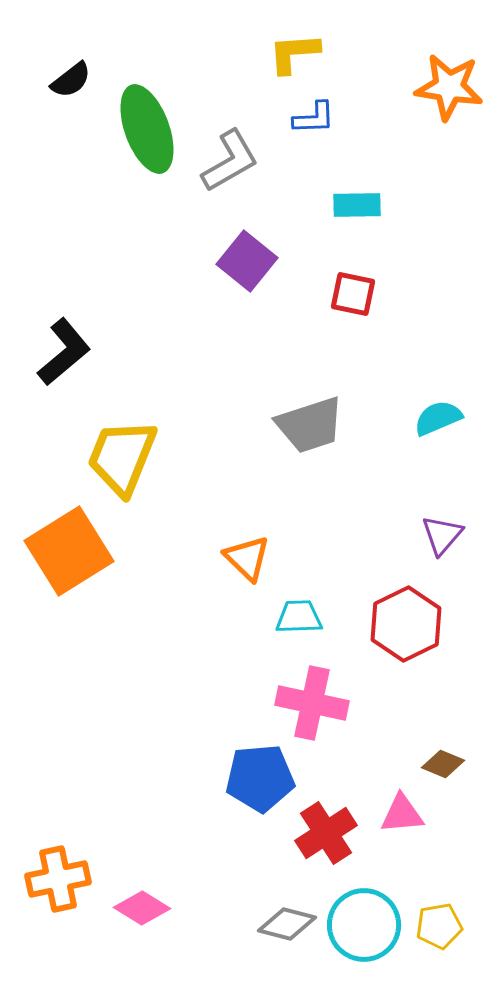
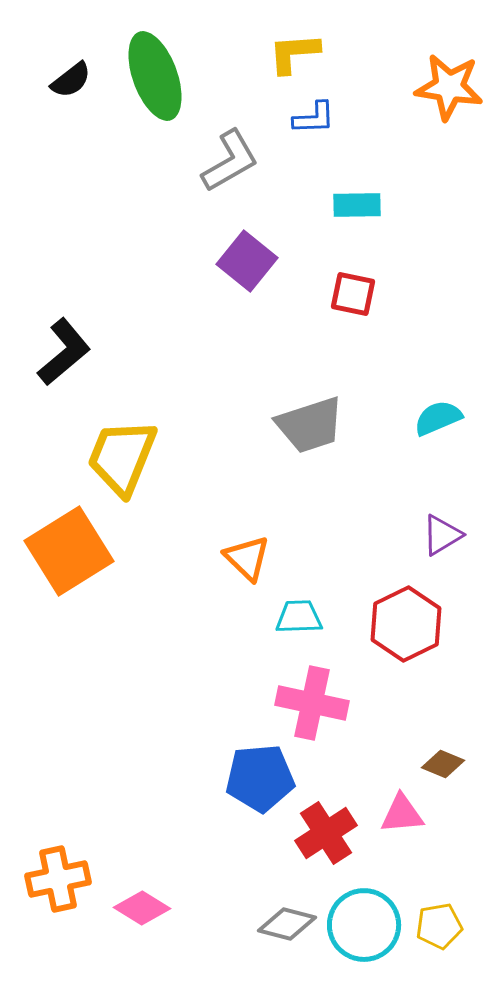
green ellipse: moved 8 px right, 53 px up
purple triangle: rotated 18 degrees clockwise
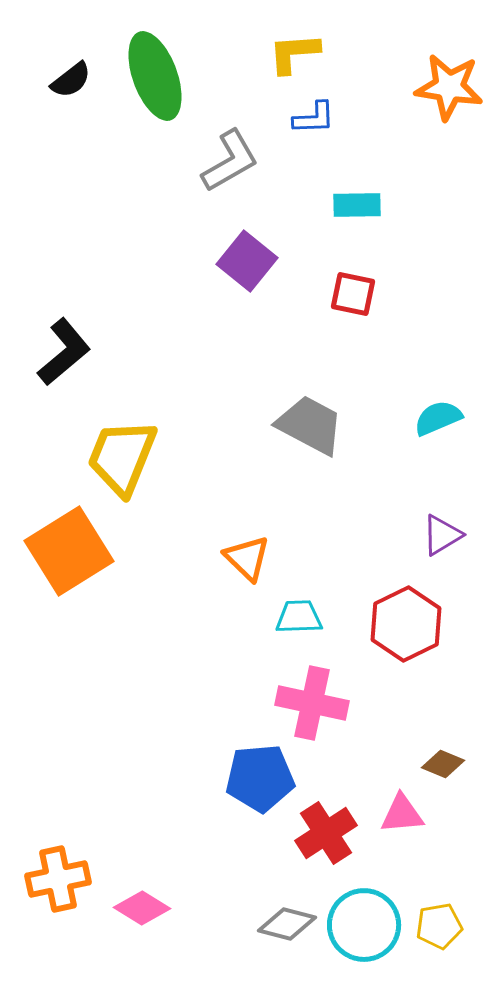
gray trapezoid: rotated 134 degrees counterclockwise
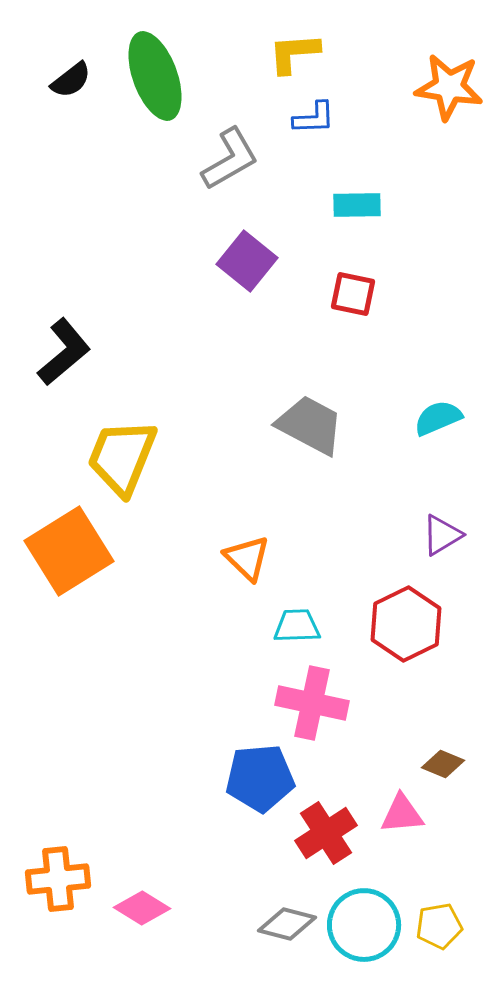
gray L-shape: moved 2 px up
cyan trapezoid: moved 2 px left, 9 px down
orange cross: rotated 6 degrees clockwise
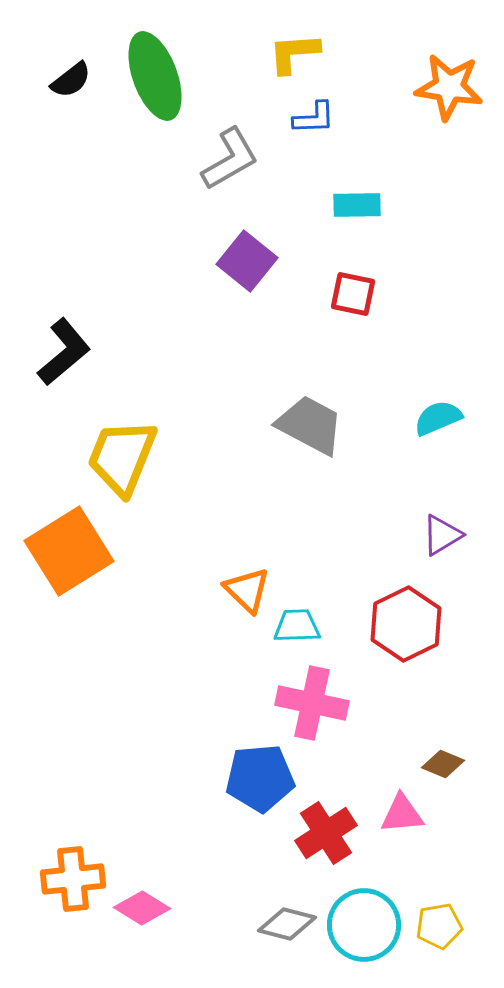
orange triangle: moved 32 px down
orange cross: moved 15 px right
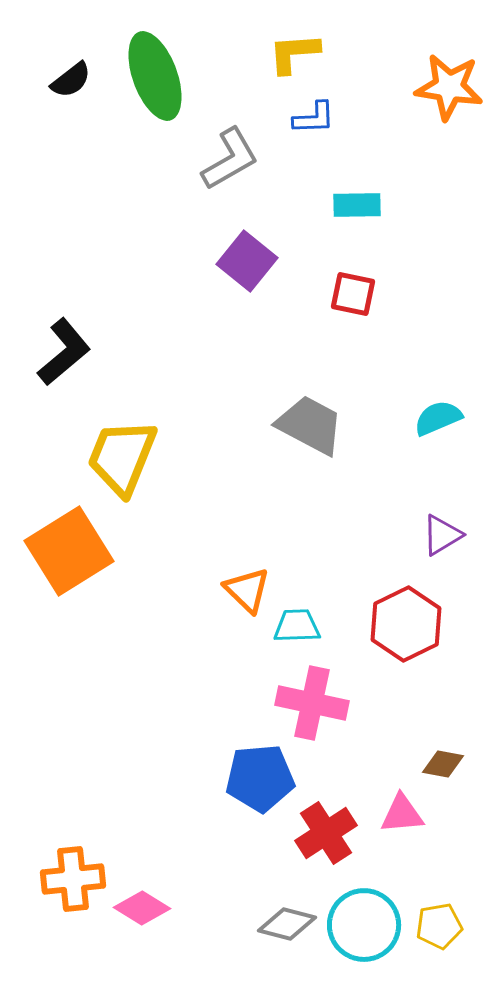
brown diamond: rotated 12 degrees counterclockwise
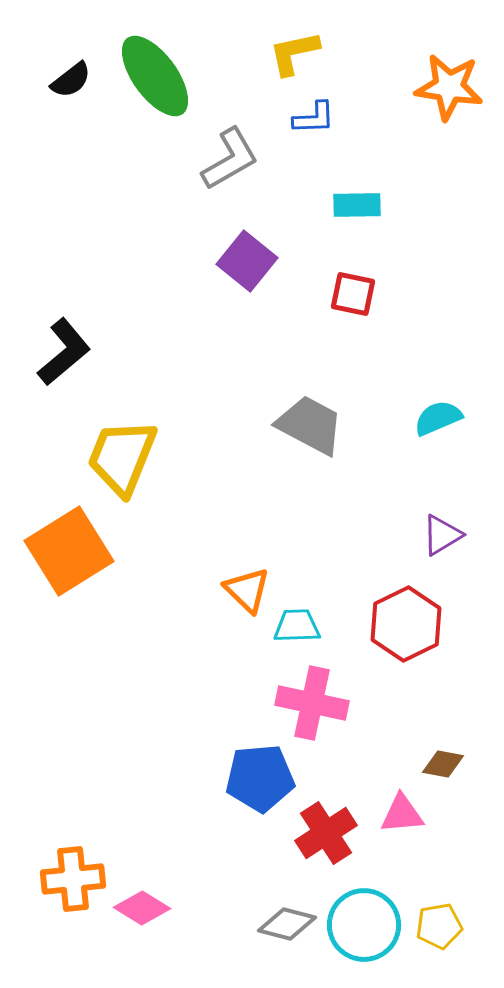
yellow L-shape: rotated 8 degrees counterclockwise
green ellipse: rotated 16 degrees counterclockwise
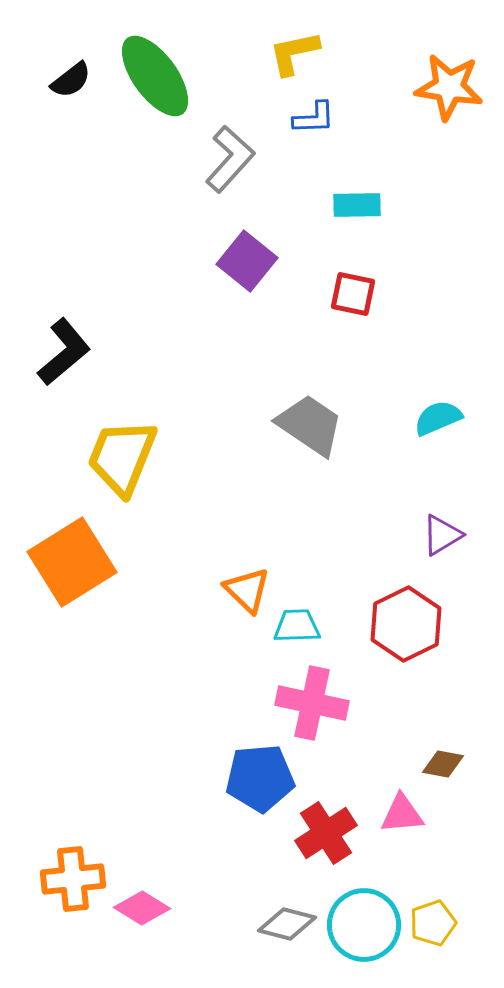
gray L-shape: rotated 18 degrees counterclockwise
gray trapezoid: rotated 6 degrees clockwise
orange square: moved 3 px right, 11 px down
yellow pentagon: moved 6 px left, 3 px up; rotated 9 degrees counterclockwise
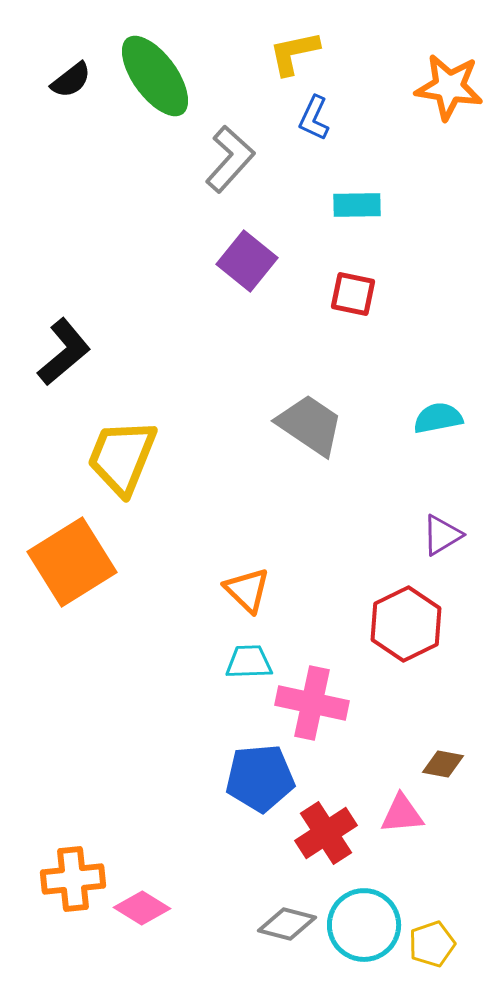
blue L-shape: rotated 117 degrees clockwise
cyan semicircle: rotated 12 degrees clockwise
cyan trapezoid: moved 48 px left, 36 px down
yellow pentagon: moved 1 px left, 21 px down
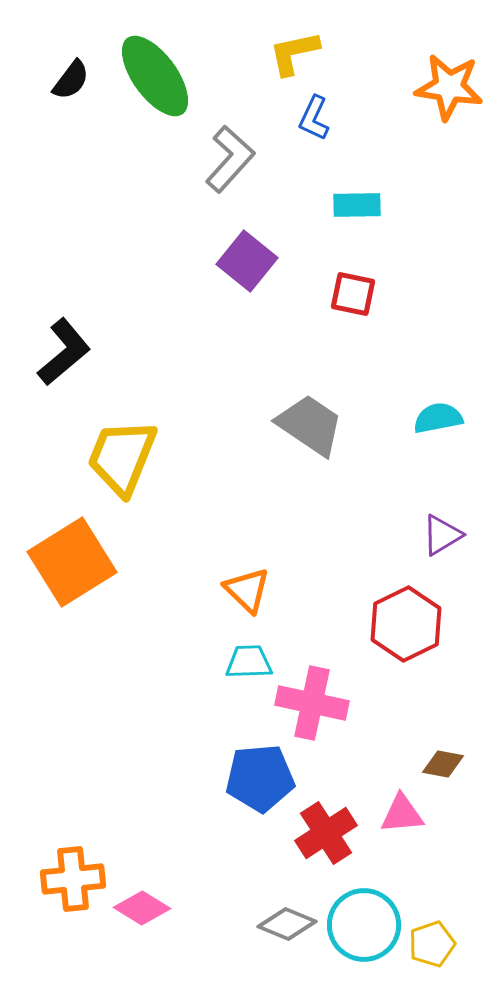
black semicircle: rotated 15 degrees counterclockwise
gray diamond: rotated 8 degrees clockwise
